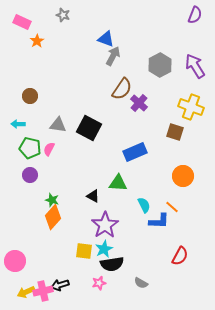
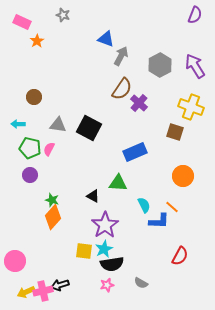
gray arrow: moved 8 px right
brown circle: moved 4 px right, 1 px down
pink star: moved 8 px right, 2 px down
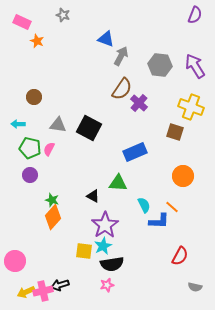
orange star: rotated 16 degrees counterclockwise
gray hexagon: rotated 25 degrees counterclockwise
cyan star: moved 1 px left, 3 px up
gray semicircle: moved 54 px right, 4 px down; rotated 16 degrees counterclockwise
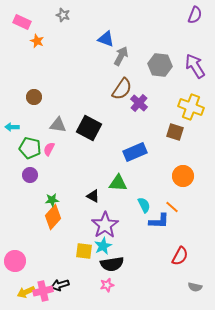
cyan arrow: moved 6 px left, 3 px down
green star: rotated 24 degrees counterclockwise
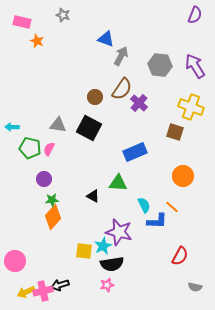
pink rectangle: rotated 12 degrees counterclockwise
brown circle: moved 61 px right
purple circle: moved 14 px right, 4 px down
blue L-shape: moved 2 px left
purple star: moved 14 px right, 7 px down; rotated 24 degrees counterclockwise
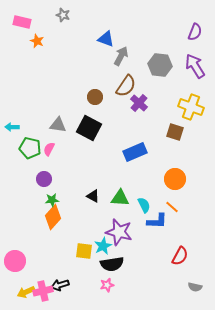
purple semicircle: moved 17 px down
brown semicircle: moved 4 px right, 3 px up
orange circle: moved 8 px left, 3 px down
green triangle: moved 2 px right, 15 px down
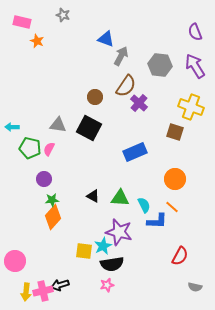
purple semicircle: rotated 138 degrees clockwise
yellow arrow: rotated 60 degrees counterclockwise
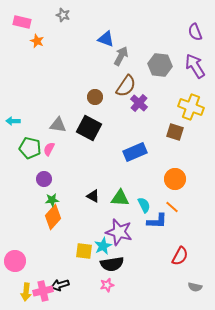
cyan arrow: moved 1 px right, 6 px up
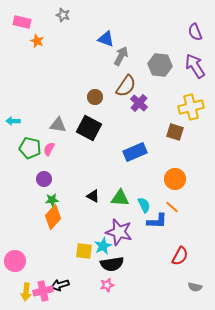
yellow cross: rotated 35 degrees counterclockwise
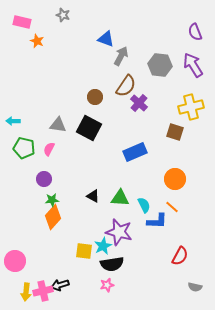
purple arrow: moved 2 px left, 1 px up
green pentagon: moved 6 px left
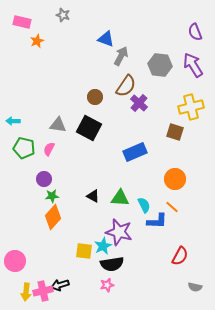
orange star: rotated 24 degrees clockwise
green star: moved 4 px up
